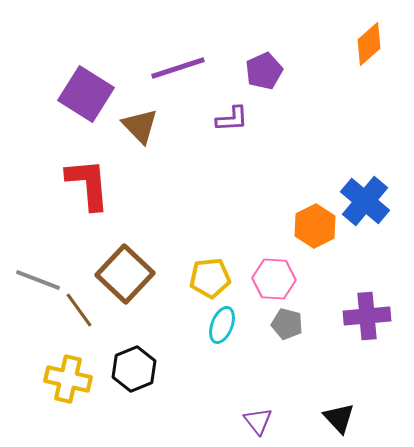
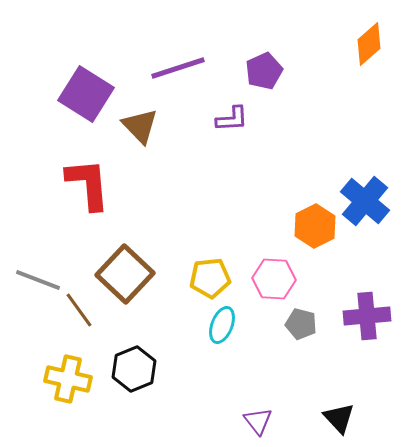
gray pentagon: moved 14 px right
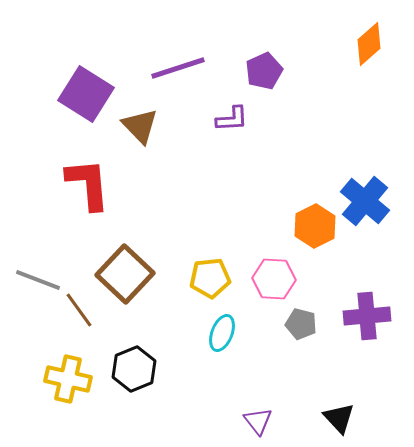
cyan ellipse: moved 8 px down
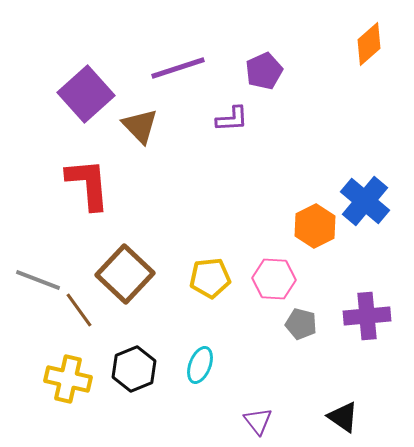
purple square: rotated 16 degrees clockwise
cyan ellipse: moved 22 px left, 32 px down
black triangle: moved 4 px right, 1 px up; rotated 12 degrees counterclockwise
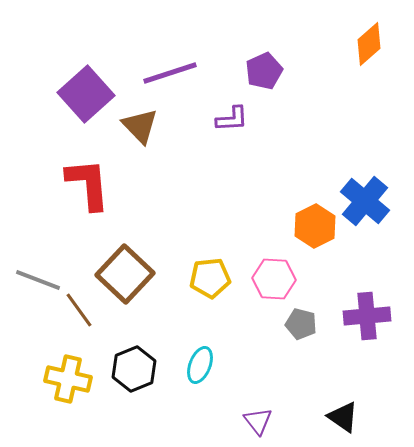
purple line: moved 8 px left, 5 px down
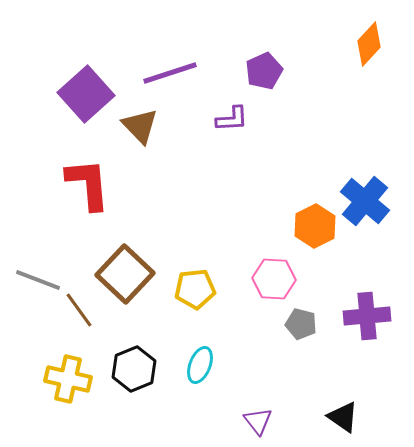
orange diamond: rotated 6 degrees counterclockwise
yellow pentagon: moved 15 px left, 11 px down
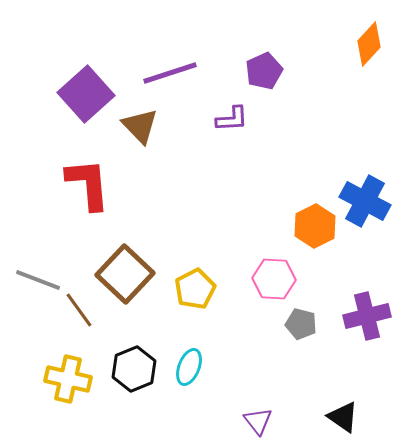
blue cross: rotated 12 degrees counterclockwise
yellow pentagon: rotated 21 degrees counterclockwise
purple cross: rotated 9 degrees counterclockwise
cyan ellipse: moved 11 px left, 2 px down
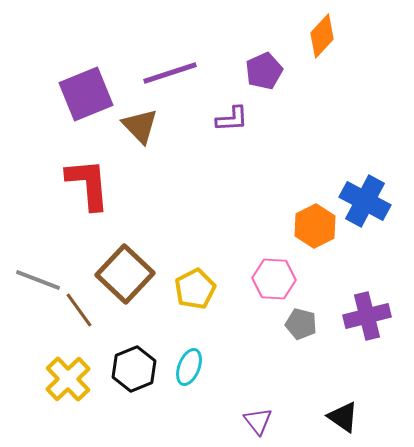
orange diamond: moved 47 px left, 8 px up
purple square: rotated 20 degrees clockwise
yellow cross: rotated 33 degrees clockwise
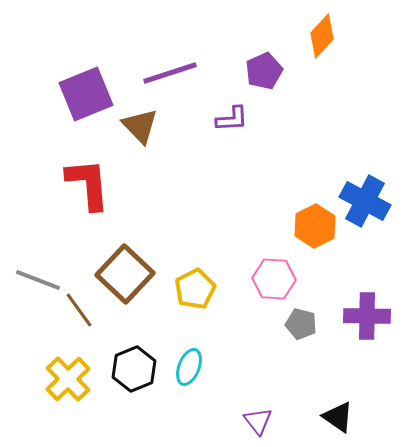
purple cross: rotated 15 degrees clockwise
black triangle: moved 5 px left
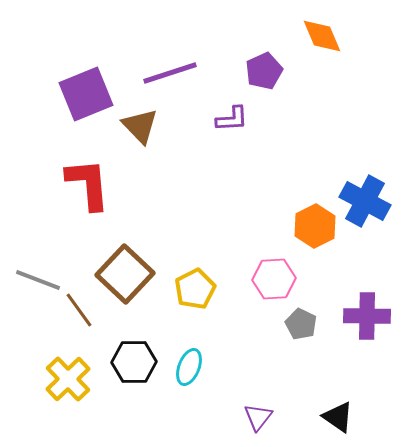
orange diamond: rotated 66 degrees counterclockwise
pink hexagon: rotated 6 degrees counterclockwise
gray pentagon: rotated 12 degrees clockwise
black hexagon: moved 7 px up; rotated 21 degrees clockwise
purple triangle: moved 4 px up; rotated 16 degrees clockwise
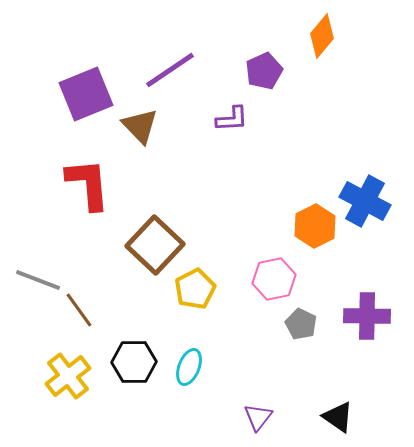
orange diamond: rotated 63 degrees clockwise
purple line: moved 3 px up; rotated 16 degrees counterclockwise
brown square: moved 30 px right, 29 px up
pink hexagon: rotated 9 degrees counterclockwise
yellow cross: moved 3 px up; rotated 6 degrees clockwise
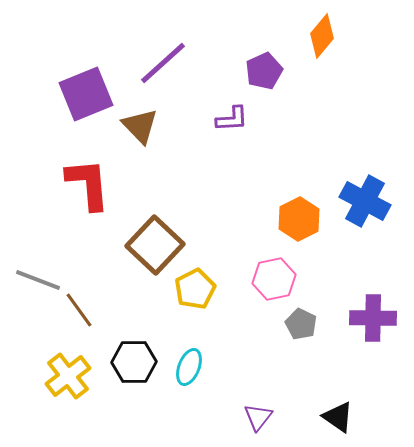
purple line: moved 7 px left, 7 px up; rotated 8 degrees counterclockwise
orange hexagon: moved 16 px left, 7 px up
purple cross: moved 6 px right, 2 px down
